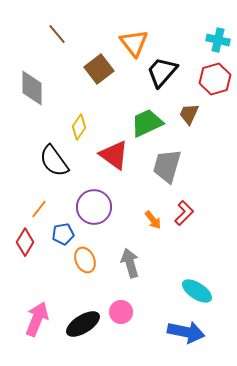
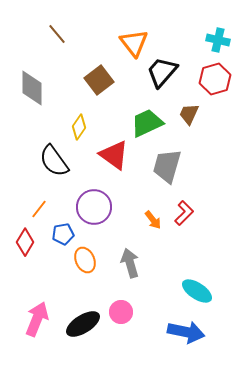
brown square: moved 11 px down
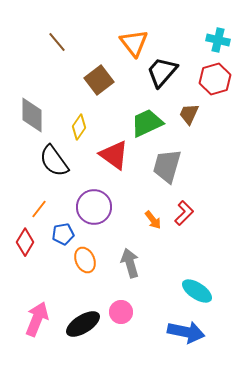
brown line: moved 8 px down
gray diamond: moved 27 px down
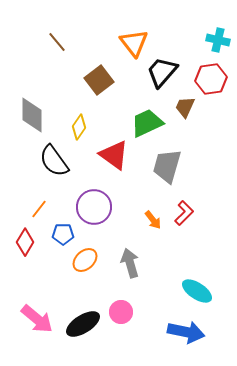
red hexagon: moved 4 px left; rotated 8 degrees clockwise
brown trapezoid: moved 4 px left, 7 px up
blue pentagon: rotated 10 degrees clockwise
orange ellipse: rotated 70 degrees clockwise
pink arrow: rotated 108 degrees clockwise
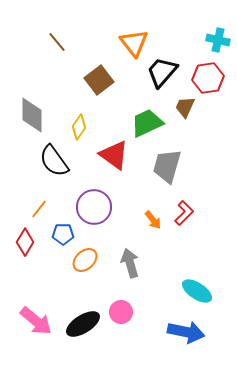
red hexagon: moved 3 px left, 1 px up
pink arrow: moved 1 px left, 2 px down
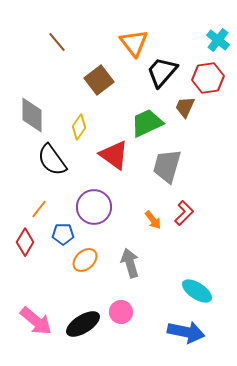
cyan cross: rotated 25 degrees clockwise
black semicircle: moved 2 px left, 1 px up
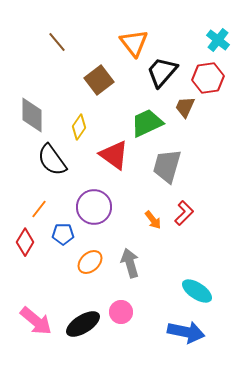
orange ellipse: moved 5 px right, 2 px down
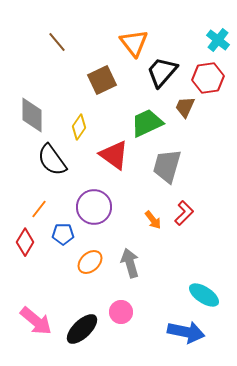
brown square: moved 3 px right; rotated 12 degrees clockwise
cyan ellipse: moved 7 px right, 4 px down
black ellipse: moved 1 px left, 5 px down; rotated 12 degrees counterclockwise
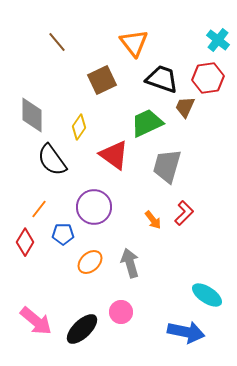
black trapezoid: moved 7 px down; rotated 68 degrees clockwise
cyan ellipse: moved 3 px right
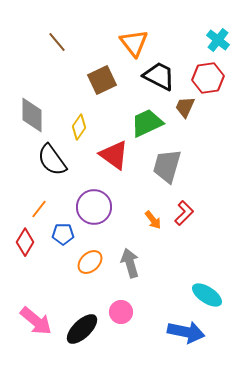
black trapezoid: moved 3 px left, 3 px up; rotated 8 degrees clockwise
